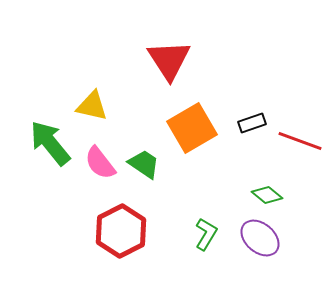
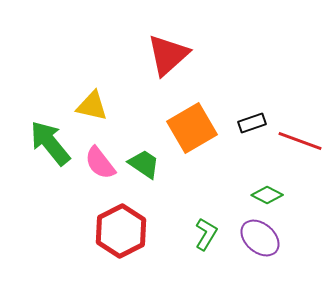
red triangle: moved 1 px left, 5 px up; rotated 21 degrees clockwise
green diamond: rotated 12 degrees counterclockwise
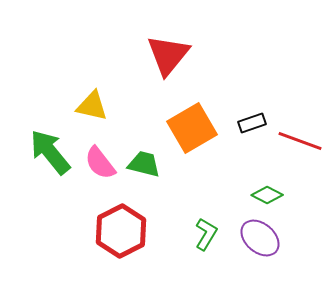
red triangle: rotated 9 degrees counterclockwise
green arrow: moved 9 px down
green trapezoid: rotated 20 degrees counterclockwise
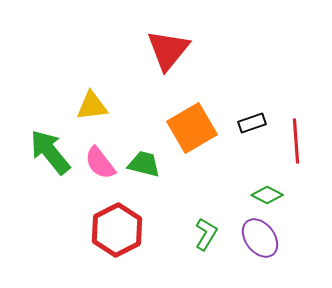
red triangle: moved 5 px up
yellow triangle: rotated 20 degrees counterclockwise
red line: moved 4 px left; rotated 66 degrees clockwise
red hexagon: moved 4 px left, 1 px up
purple ellipse: rotated 12 degrees clockwise
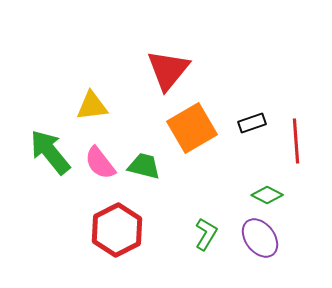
red triangle: moved 20 px down
green trapezoid: moved 2 px down
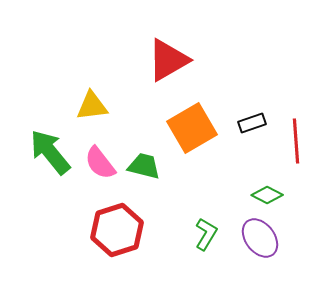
red triangle: moved 10 px up; rotated 21 degrees clockwise
red hexagon: rotated 9 degrees clockwise
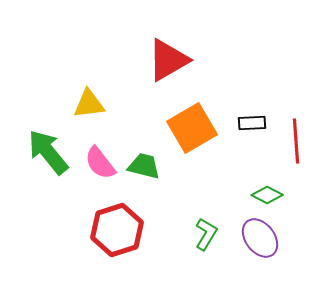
yellow triangle: moved 3 px left, 2 px up
black rectangle: rotated 16 degrees clockwise
green arrow: moved 2 px left
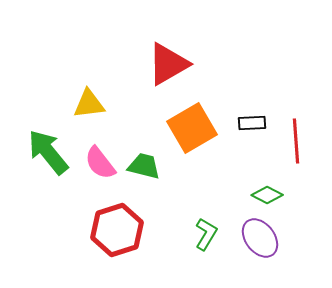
red triangle: moved 4 px down
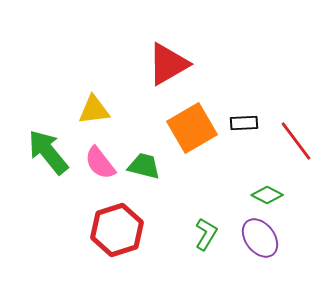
yellow triangle: moved 5 px right, 6 px down
black rectangle: moved 8 px left
red line: rotated 33 degrees counterclockwise
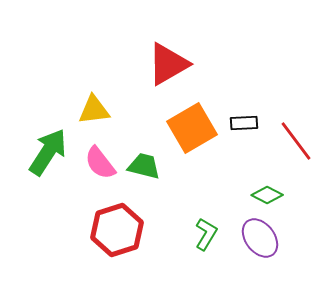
green arrow: rotated 72 degrees clockwise
